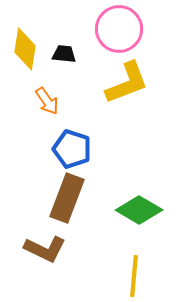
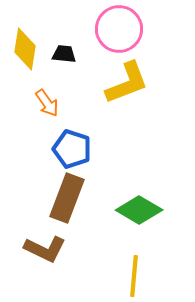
orange arrow: moved 2 px down
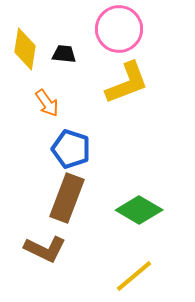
blue pentagon: moved 1 px left
yellow line: rotated 45 degrees clockwise
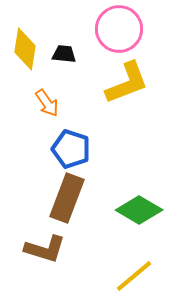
brown L-shape: rotated 9 degrees counterclockwise
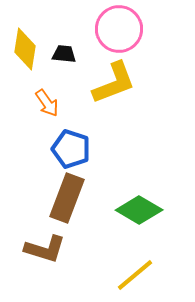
yellow L-shape: moved 13 px left
yellow line: moved 1 px right, 1 px up
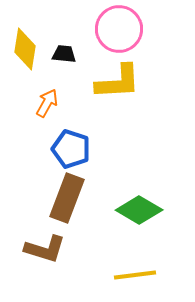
yellow L-shape: moved 4 px right, 1 px up; rotated 18 degrees clockwise
orange arrow: rotated 116 degrees counterclockwise
yellow line: rotated 33 degrees clockwise
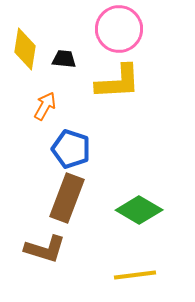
black trapezoid: moved 5 px down
orange arrow: moved 2 px left, 3 px down
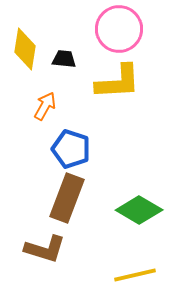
yellow line: rotated 6 degrees counterclockwise
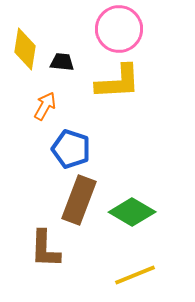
black trapezoid: moved 2 px left, 3 px down
brown rectangle: moved 12 px right, 2 px down
green diamond: moved 7 px left, 2 px down
brown L-shape: rotated 75 degrees clockwise
yellow line: rotated 9 degrees counterclockwise
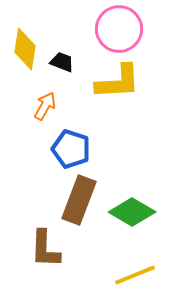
black trapezoid: rotated 15 degrees clockwise
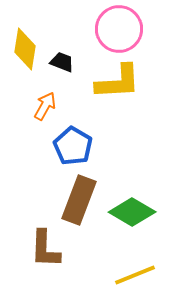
blue pentagon: moved 2 px right, 3 px up; rotated 12 degrees clockwise
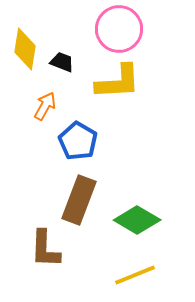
blue pentagon: moved 5 px right, 5 px up
green diamond: moved 5 px right, 8 px down
